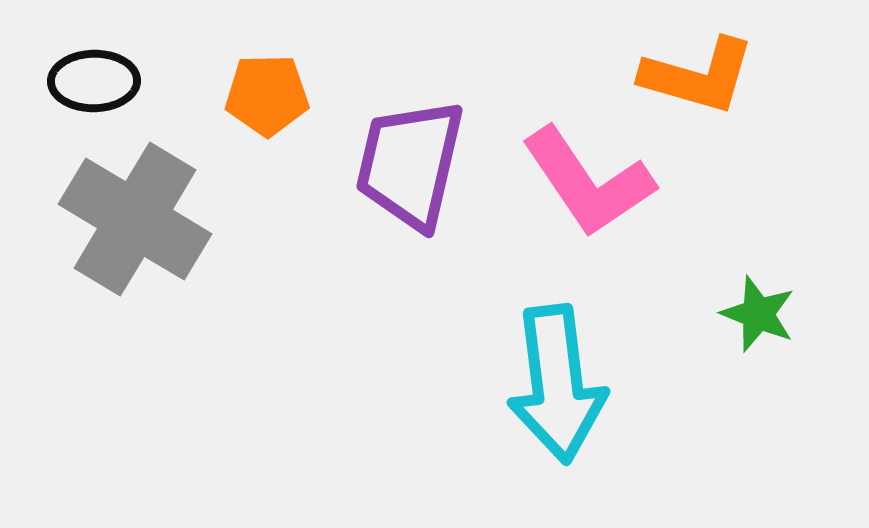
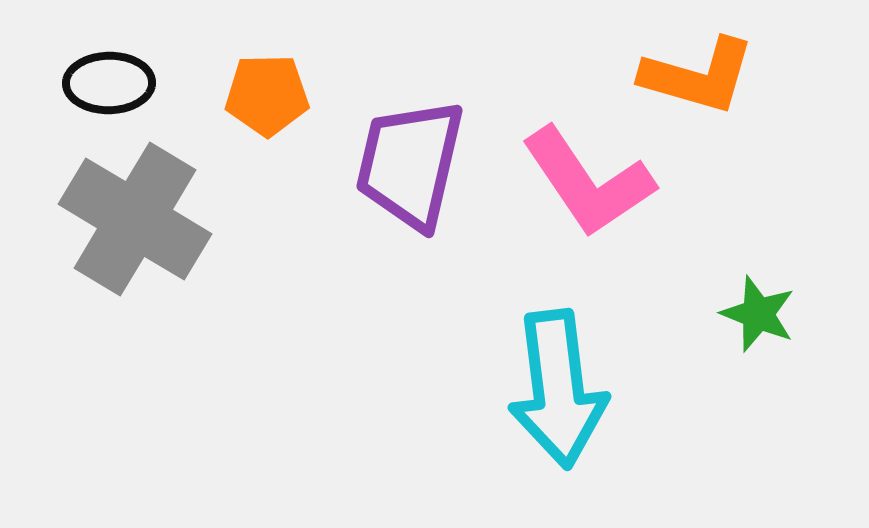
black ellipse: moved 15 px right, 2 px down
cyan arrow: moved 1 px right, 5 px down
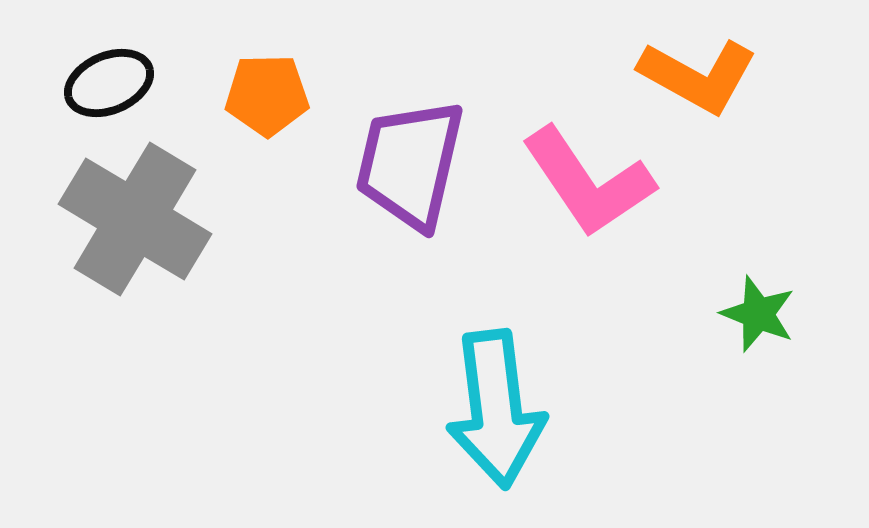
orange L-shape: rotated 13 degrees clockwise
black ellipse: rotated 22 degrees counterclockwise
cyan arrow: moved 62 px left, 20 px down
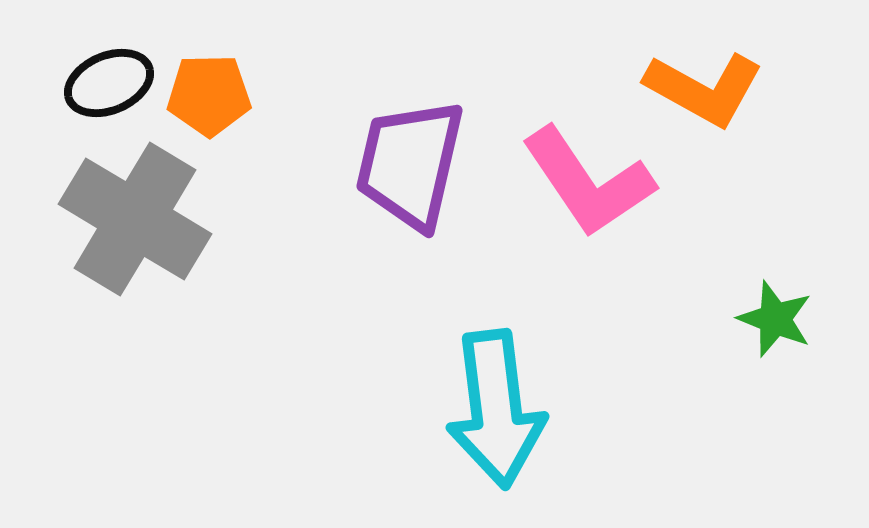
orange L-shape: moved 6 px right, 13 px down
orange pentagon: moved 58 px left
green star: moved 17 px right, 5 px down
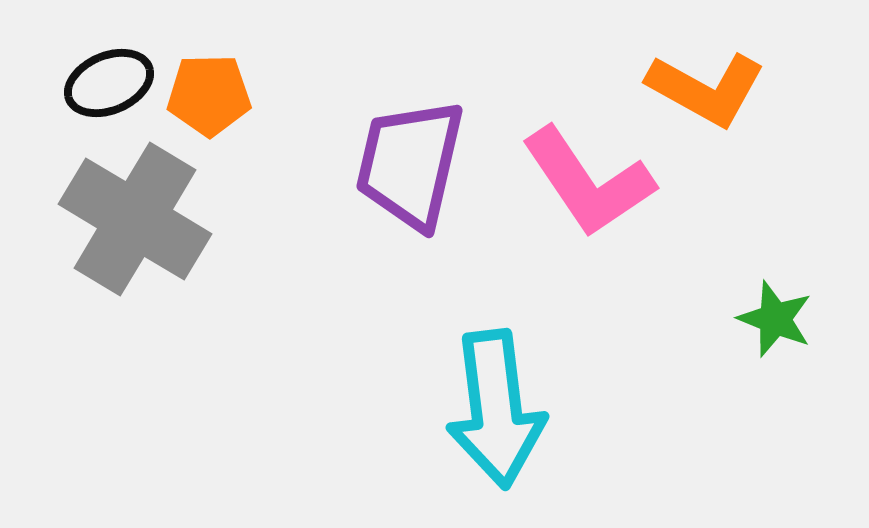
orange L-shape: moved 2 px right
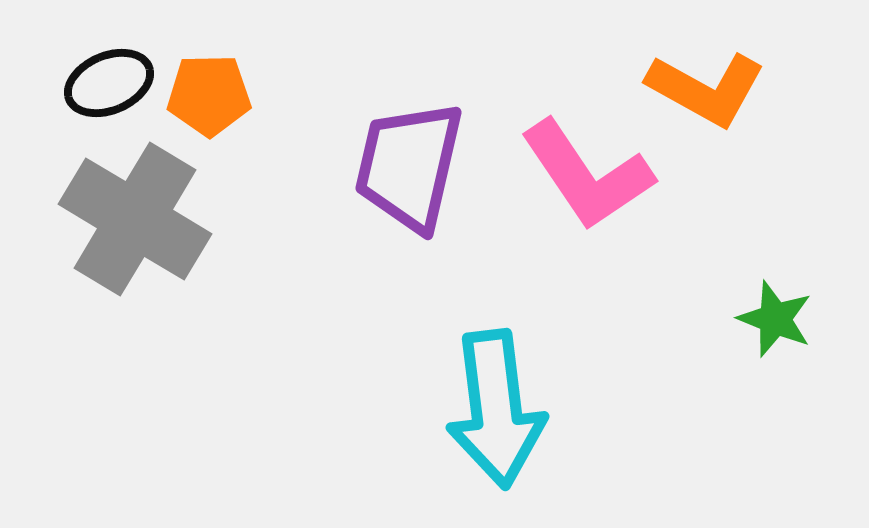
purple trapezoid: moved 1 px left, 2 px down
pink L-shape: moved 1 px left, 7 px up
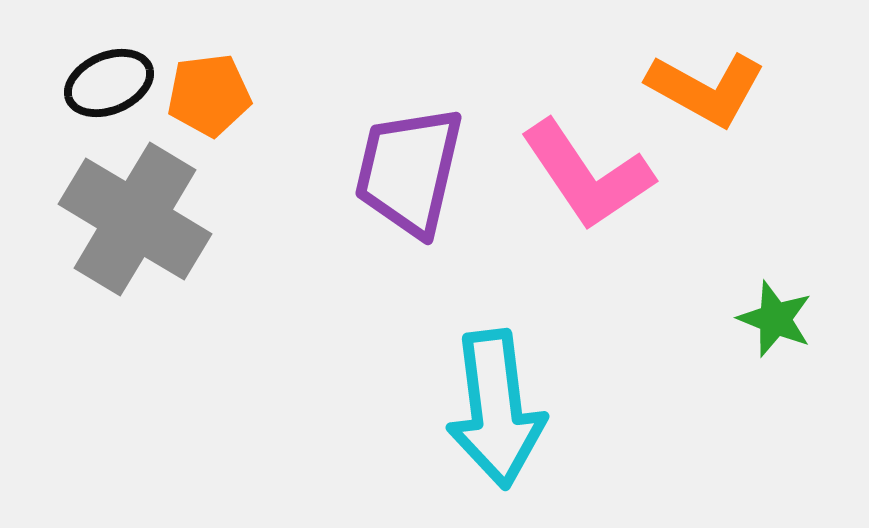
orange pentagon: rotated 6 degrees counterclockwise
purple trapezoid: moved 5 px down
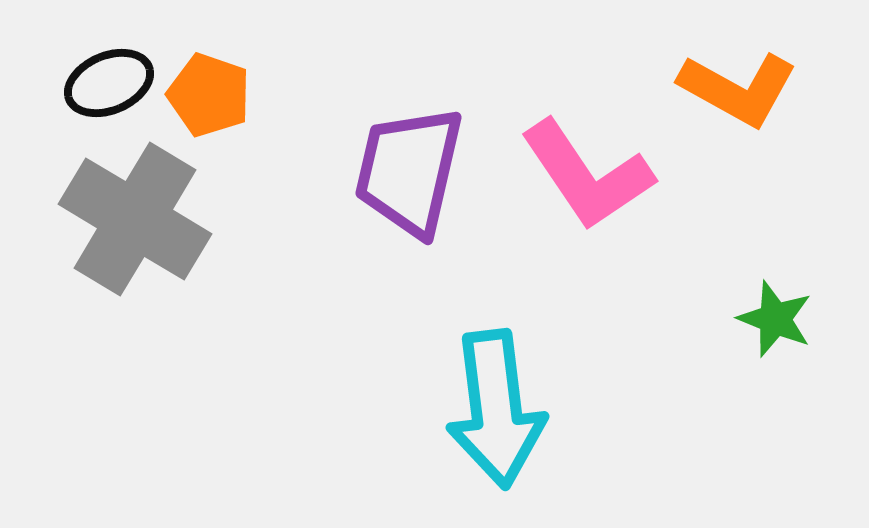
orange L-shape: moved 32 px right
orange pentagon: rotated 26 degrees clockwise
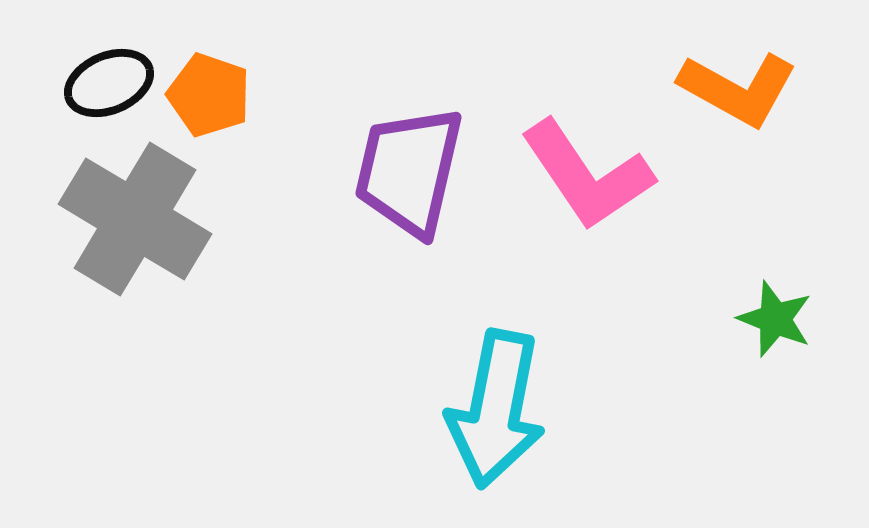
cyan arrow: rotated 18 degrees clockwise
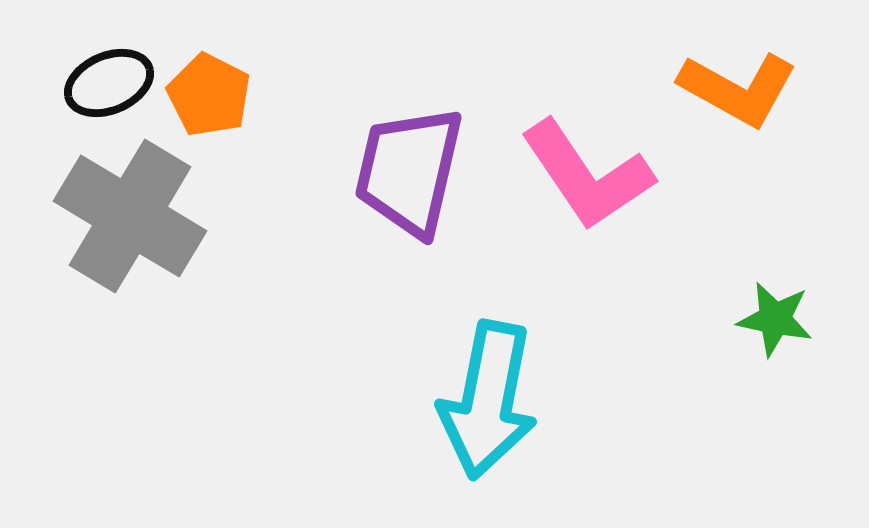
orange pentagon: rotated 8 degrees clockwise
gray cross: moved 5 px left, 3 px up
green star: rotated 10 degrees counterclockwise
cyan arrow: moved 8 px left, 9 px up
